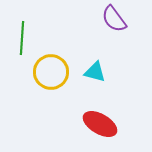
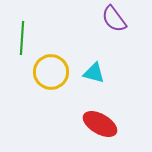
cyan triangle: moved 1 px left, 1 px down
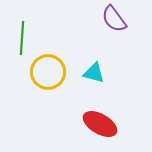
yellow circle: moved 3 px left
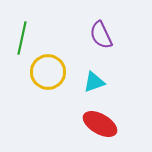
purple semicircle: moved 13 px left, 16 px down; rotated 12 degrees clockwise
green line: rotated 8 degrees clockwise
cyan triangle: moved 9 px down; rotated 35 degrees counterclockwise
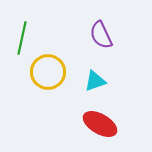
cyan triangle: moved 1 px right, 1 px up
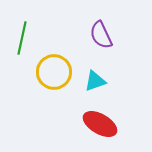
yellow circle: moved 6 px right
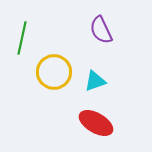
purple semicircle: moved 5 px up
red ellipse: moved 4 px left, 1 px up
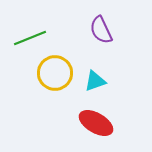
green line: moved 8 px right; rotated 56 degrees clockwise
yellow circle: moved 1 px right, 1 px down
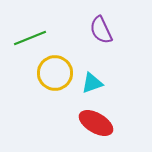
cyan triangle: moved 3 px left, 2 px down
